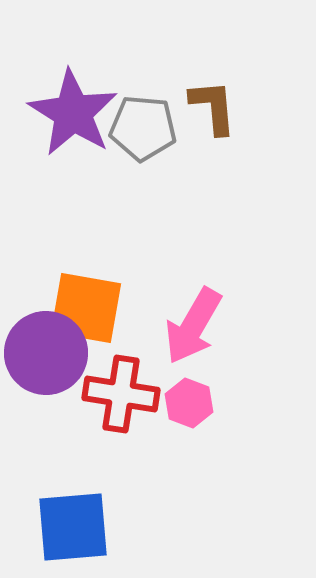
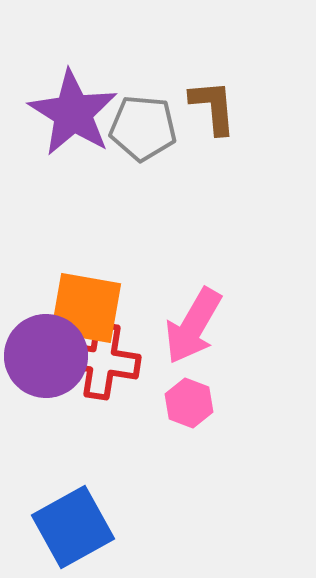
purple circle: moved 3 px down
red cross: moved 19 px left, 33 px up
blue square: rotated 24 degrees counterclockwise
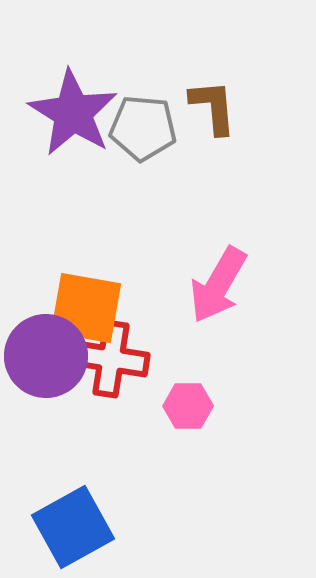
pink arrow: moved 25 px right, 41 px up
red cross: moved 9 px right, 2 px up
pink hexagon: moved 1 px left, 3 px down; rotated 21 degrees counterclockwise
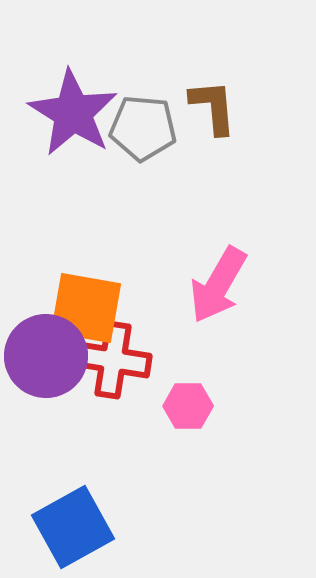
red cross: moved 2 px right, 1 px down
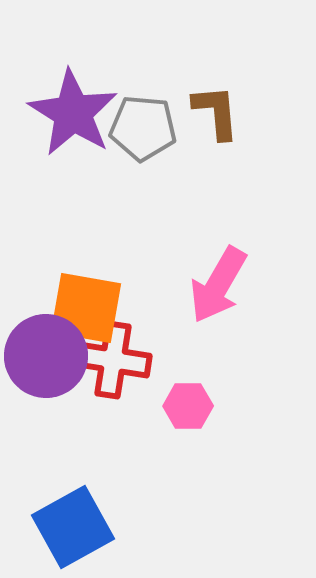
brown L-shape: moved 3 px right, 5 px down
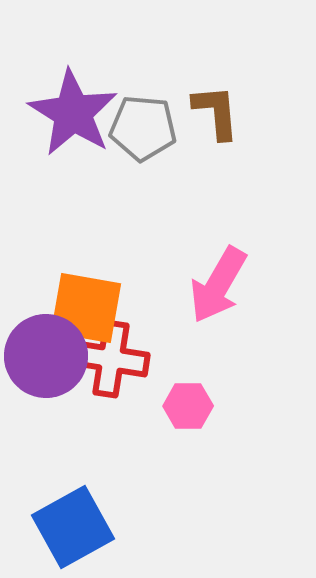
red cross: moved 2 px left, 1 px up
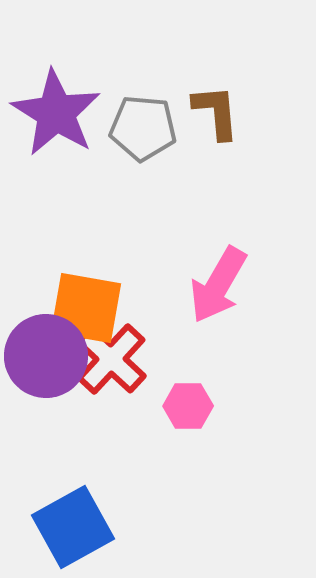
purple star: moved 17 px left
red cross: rotated 34 degrees clockwise
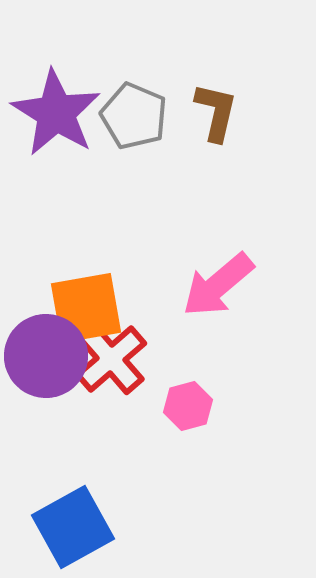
brown L-shape: rotated 18 degrees clockwise
gray pentagon: moved 9 px left, 12 px up; rotated 18 degrees clockwise
pink arrow: rotated 20 degrees clockwise
orange square: rotated 20 degrees counterclockwise
red cross: rotated 6 degrees clockwise
pink hexagon: rotated 15 degrees counterclockwise
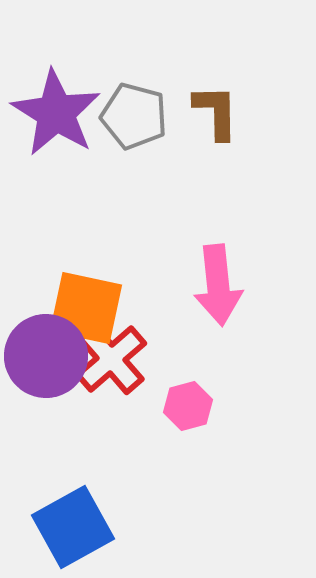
brown L-shape: rotated 14 degrees counterclockwise
gray pentagon: rotated 8 degrees counterclockwise
pink arrow: rotated 56 degrees counterclockwise
orange square: rotated 22 degrees clockwise
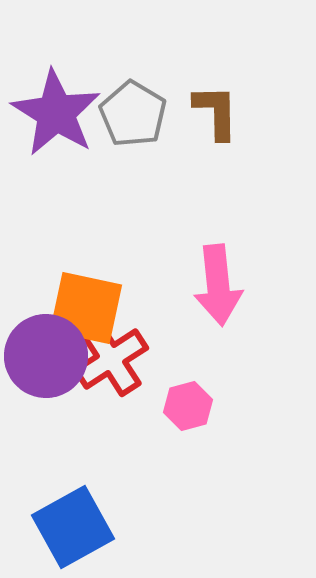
gray pentagon: moved 1 px left, 2 px up; rotated 16 degrees clockwise
red cross: rotated 8 degrees clockwise
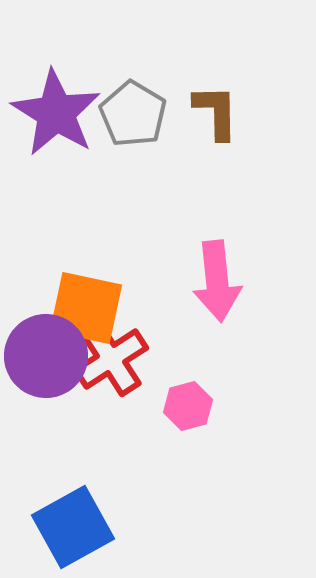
pink arrow: moved 1 px left, 4 px up
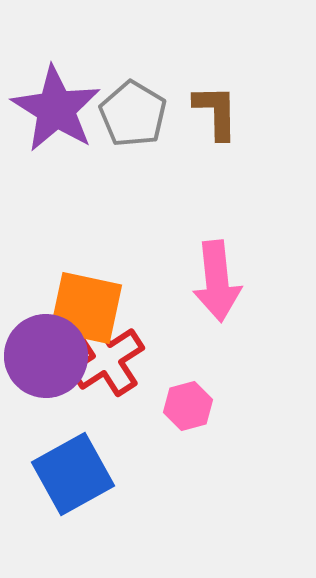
purple star: moved 4 px up
red cross: moved 4 px left
blue square: moved 53 px up
